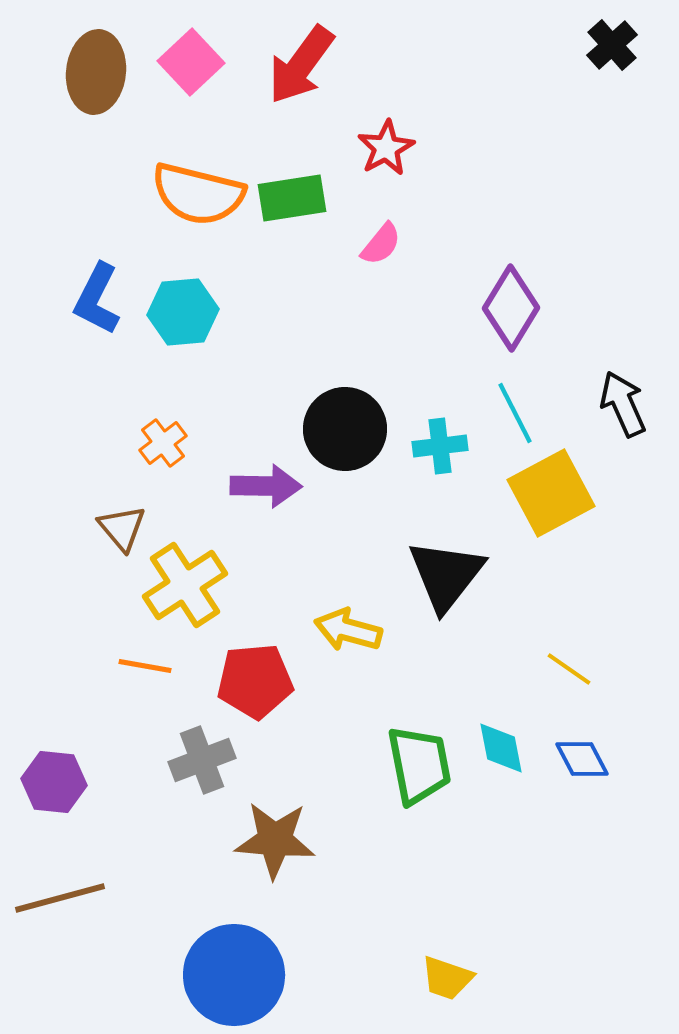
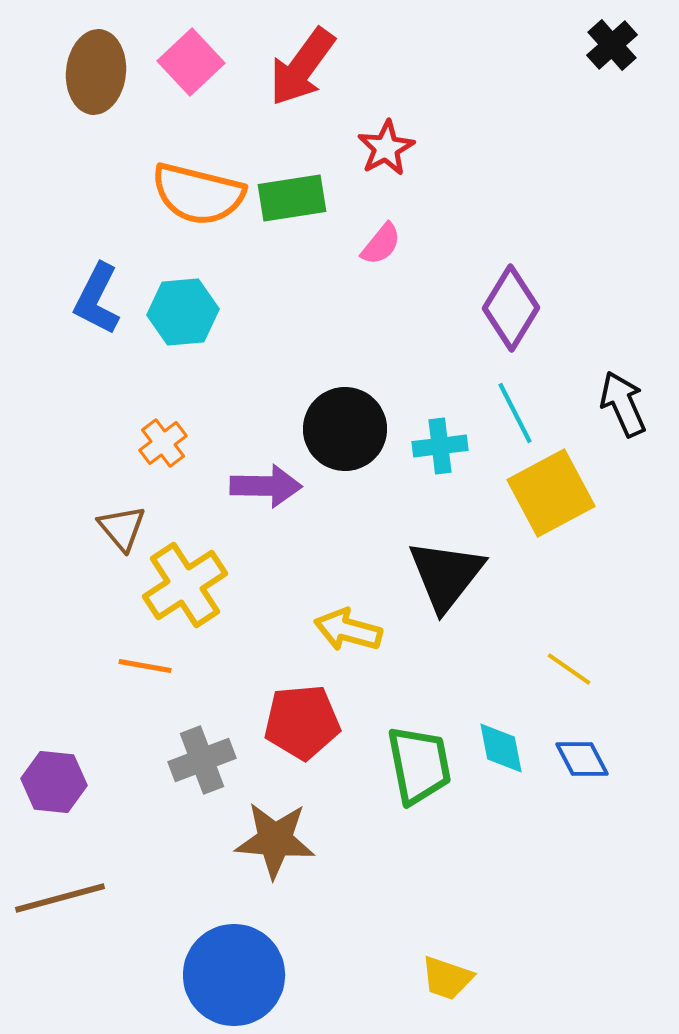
red arrow: moved 1 px right, 2 px down
red pentagon: moved 47 px right, 41 px down
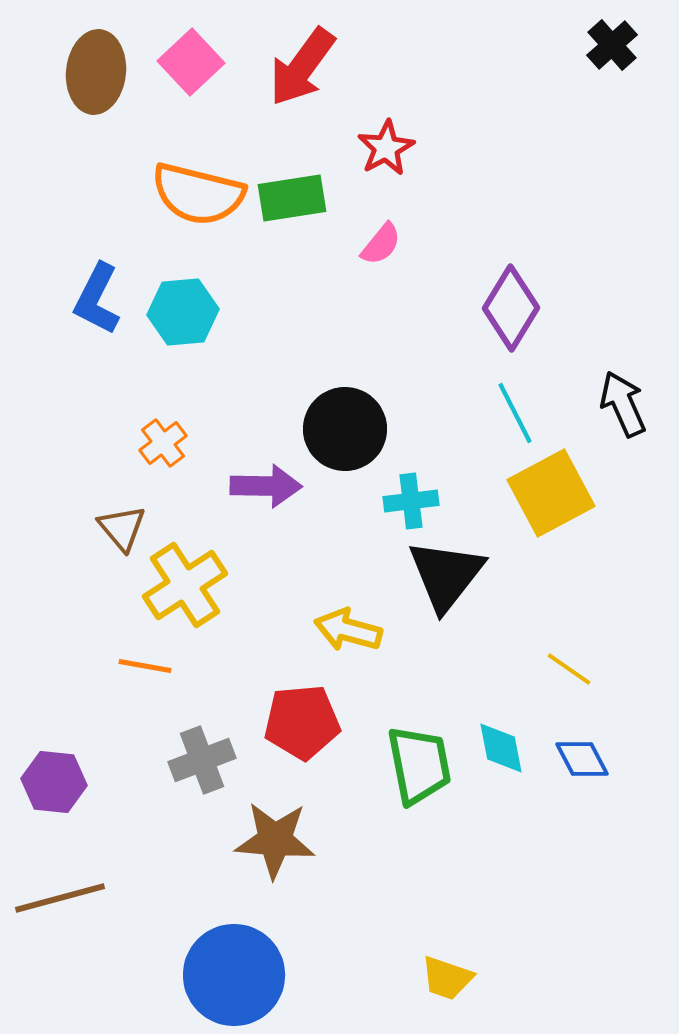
cyan cross: moved 29 px left, 55 px down
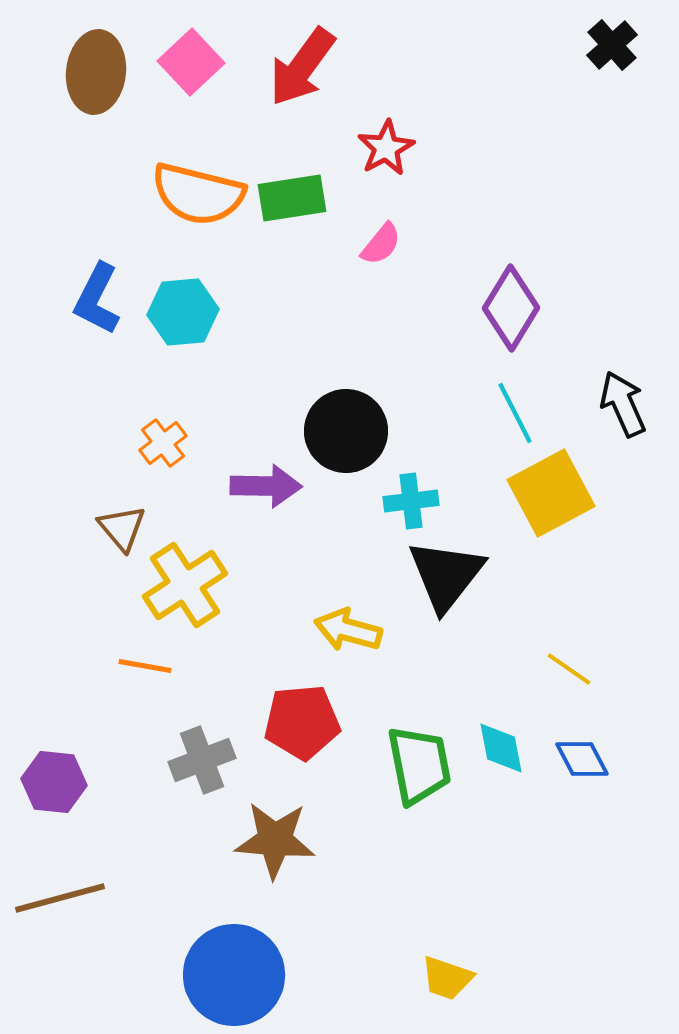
black circle: moved 1 px right, 2 px down
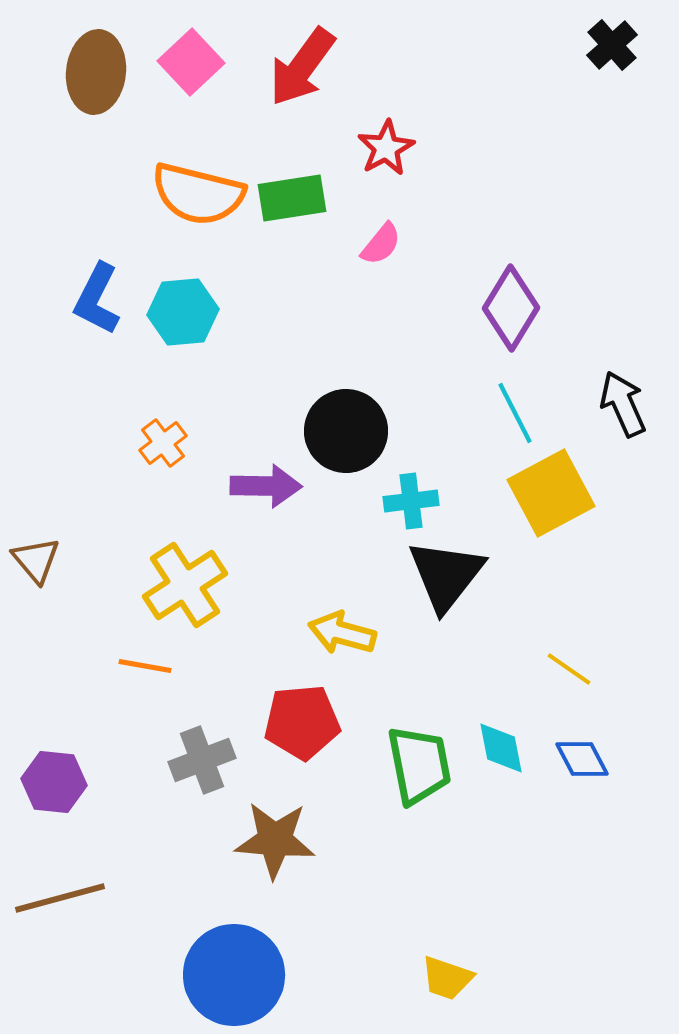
brown triangle: moved 86 px left, 32 px down
yellow arrow: moved 6 px left, 3 px down
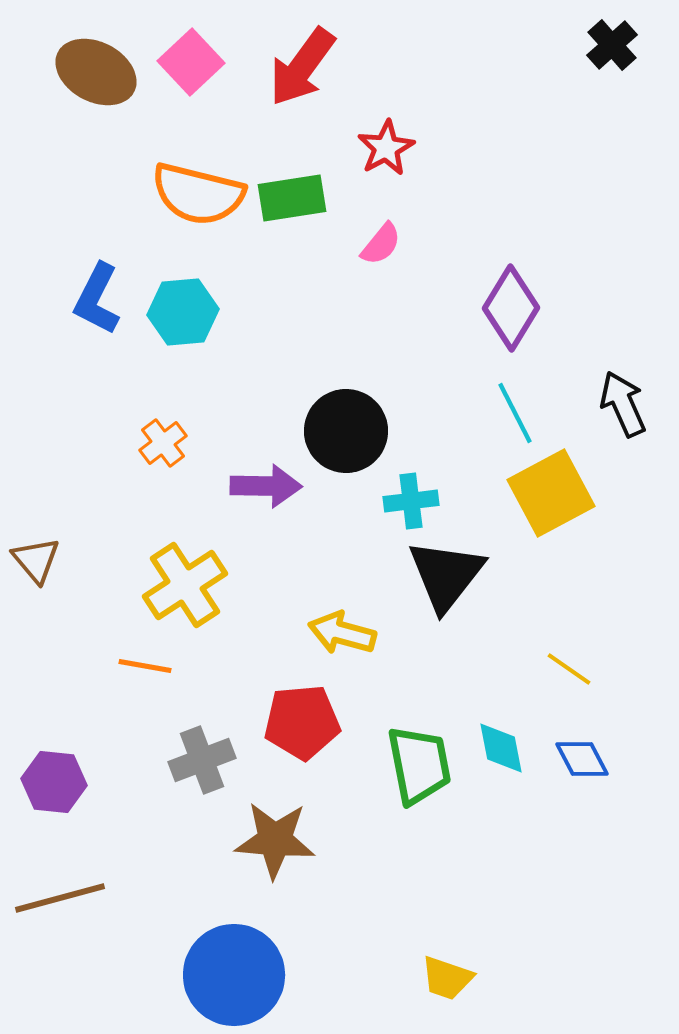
brown ellipse: rotated 68 degrees counterclockwise
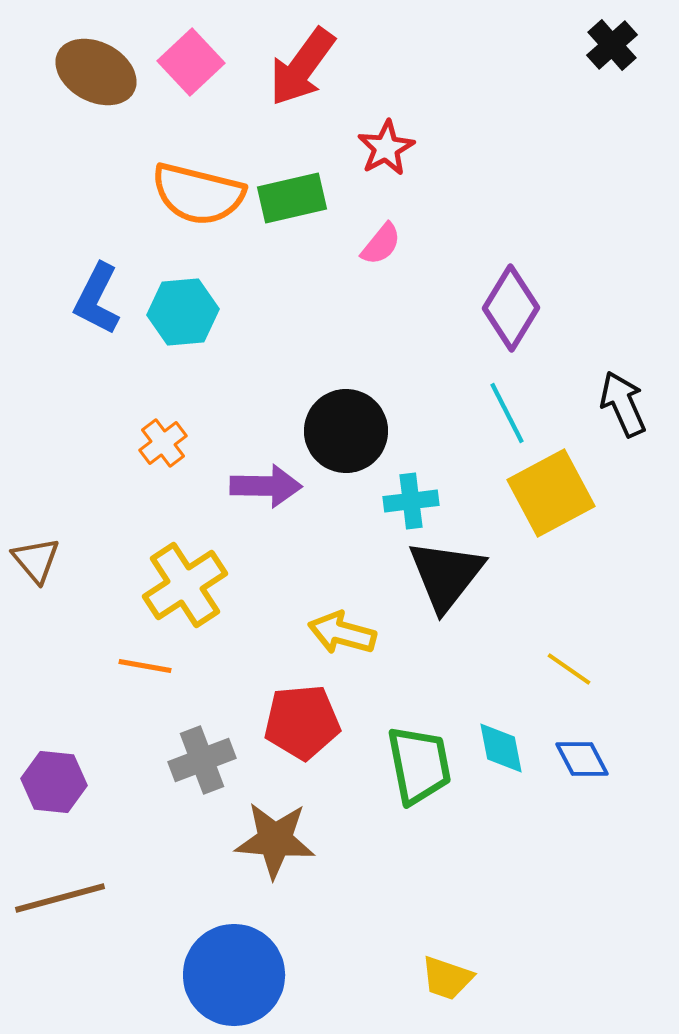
green rectangle: rotated 4 degrees counterclockwise
cyan line: moved 8 px left
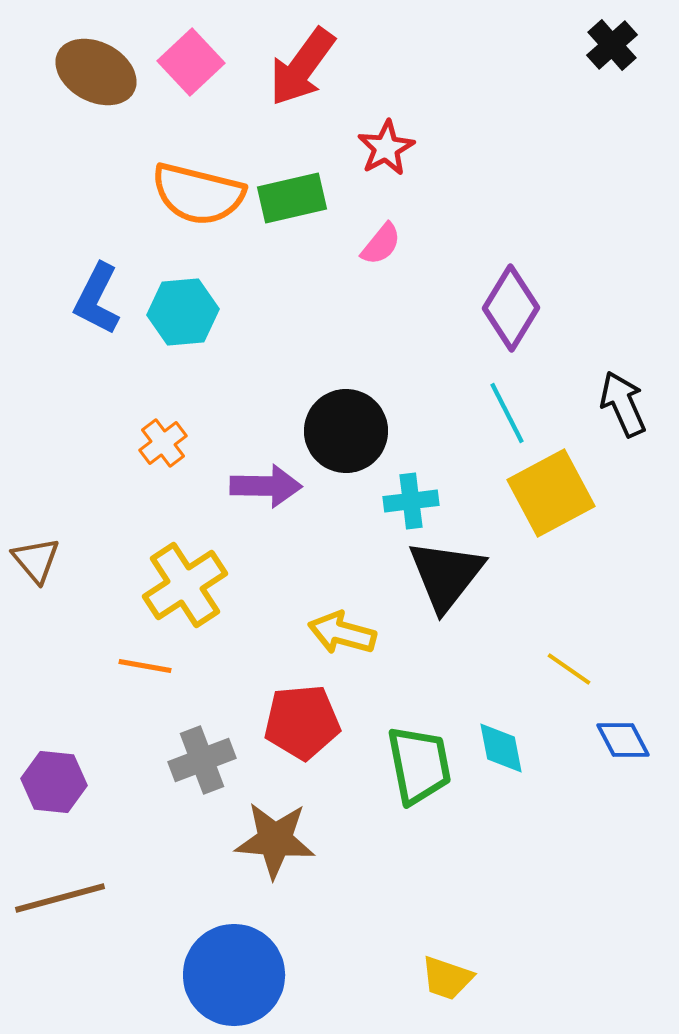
blue diamond: moved 41 px right, 19 px up
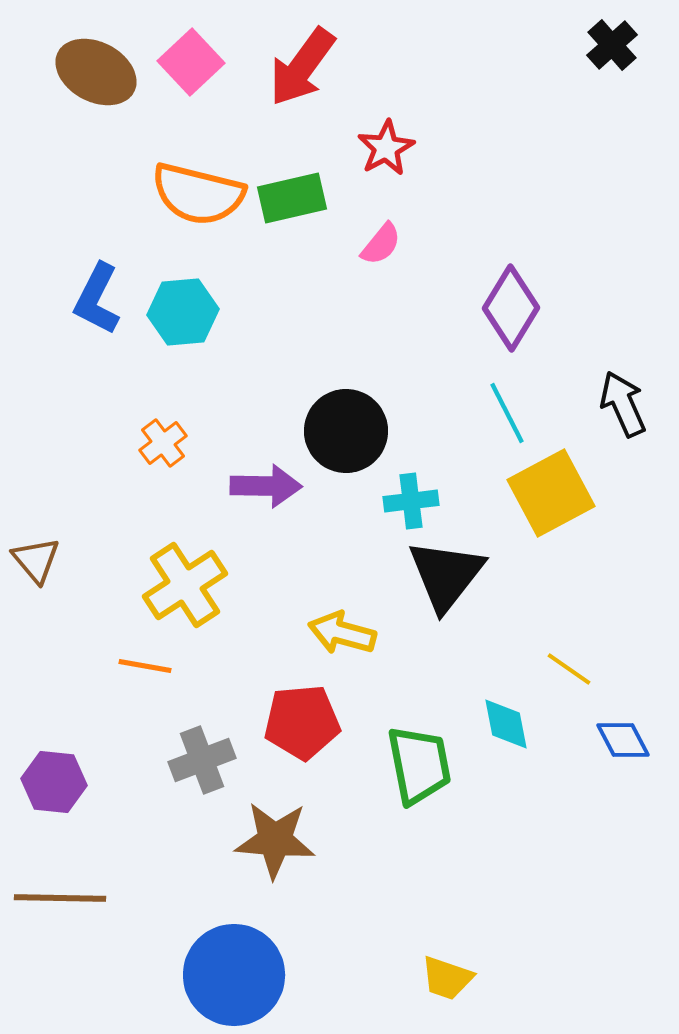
cyan diamond: moved 5 px right, 24 px up
brown line: rotated 16 degrees clockwise
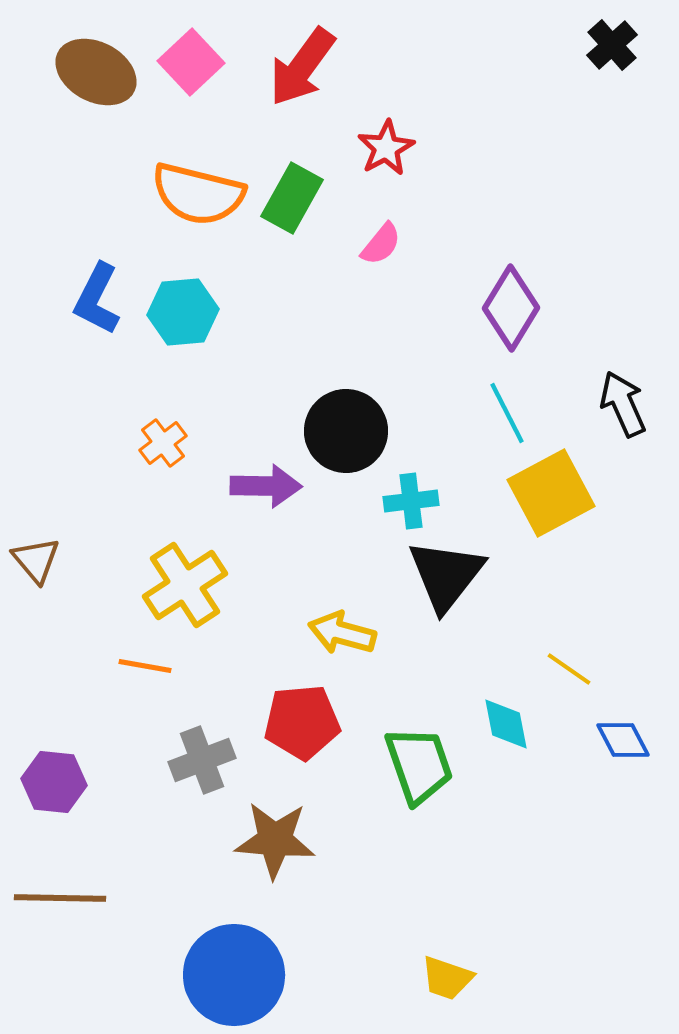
green rectangle: rotated 48 degrees counterclockwise
green trapezoid: rotated 8 degrees counterclockwise
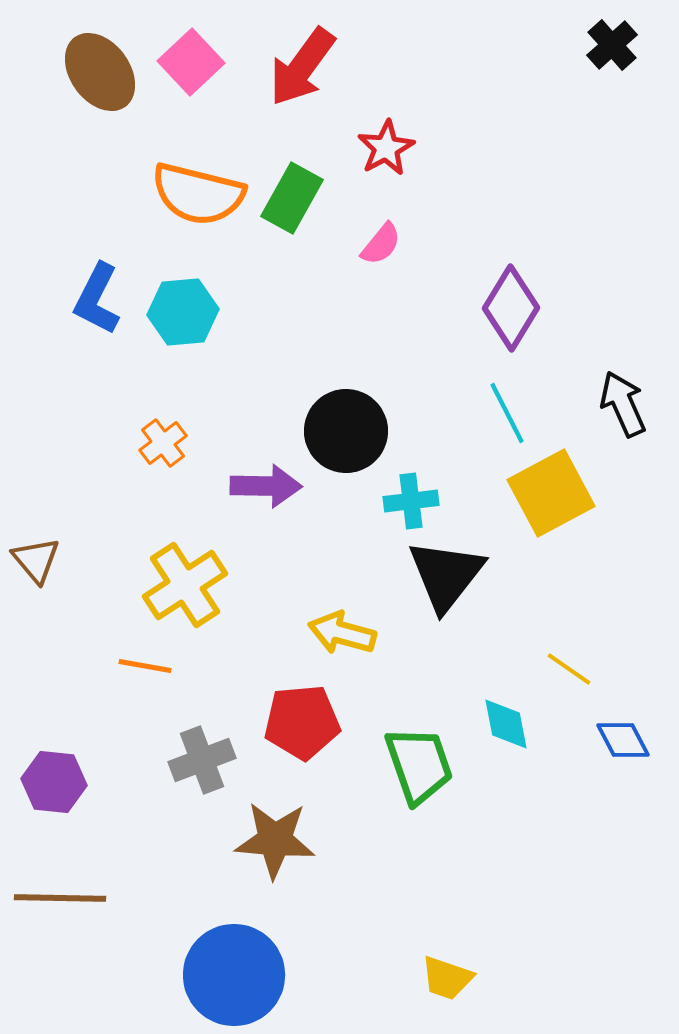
brown ellipse: moved 4 px right; rotated 26 degrees clockwise
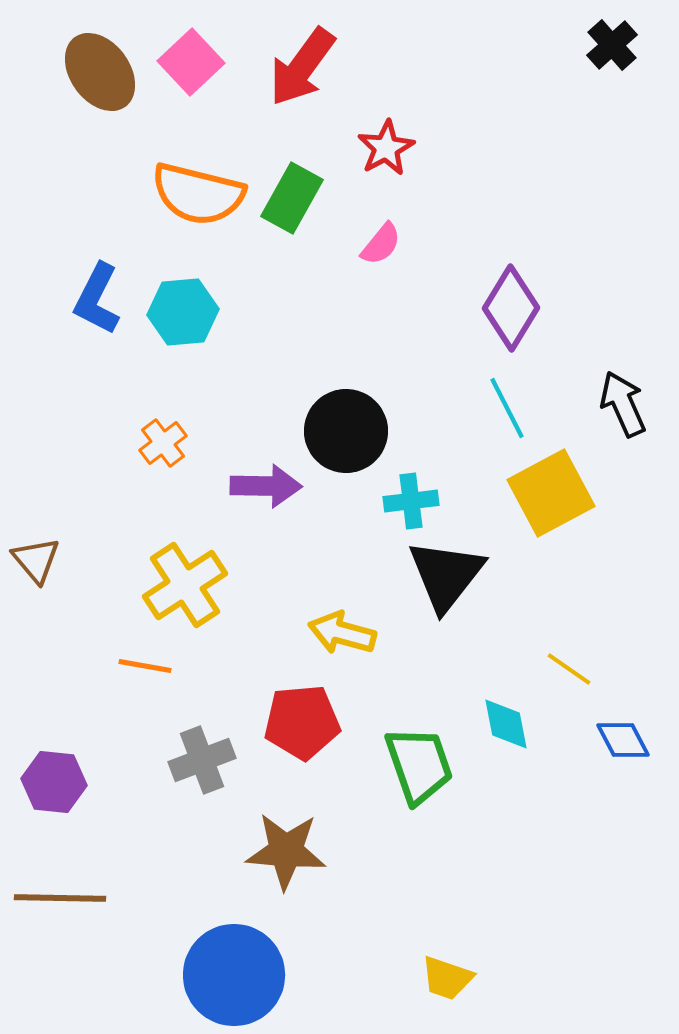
cyan line: moved 5 px up
brown star: moved 11 px right, 11 px down
